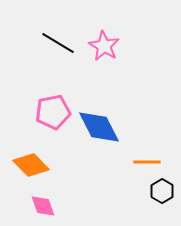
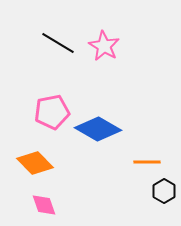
pink pentagon: moved 1 px left
blue diamond: moved 1 px left, 2 px down; rotated 33 degrees counterclockwise
orange diamond: moved 4 px right, 2 px up
black hexagon: moved 2 px right
pink diamond: moved 1 px right, 1 px up
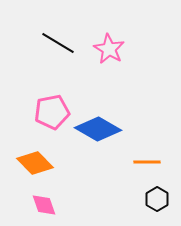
pink star: moved 5 px right, 3 px down
black hexagon: moved 7 px left, 8 px down
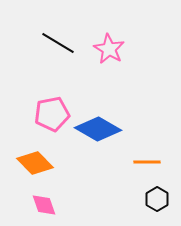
pink pentagon: moved 2 px down
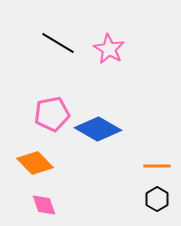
orange line: moved 10 px right, 4 px down
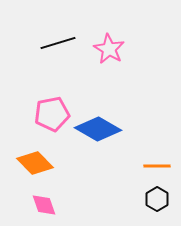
black line: rotated 48 degrees counterclockwise
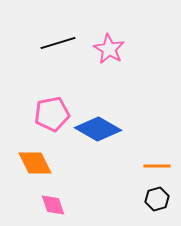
orange diamond: rotated 18 degrees clockwise
black hexagon: rotated 15 degrees clockwise
pink diamond: moved 9 px right
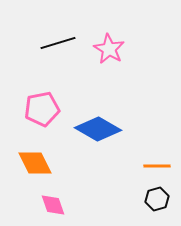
pink pentagon: moved 10 px left, 5 px up
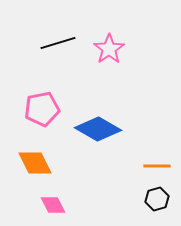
pink star: rotated 8 degrees clockwise
pink diamond: rotated 8 degrees counterclockwise
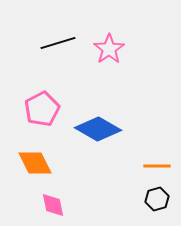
pink pentagon: rotated 16 degrees counterclockwise
pink diamond: rotated 16 degrees clockwise
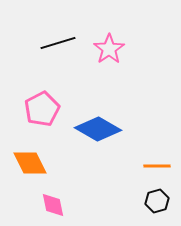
orange diamond: moved 5 px left
black hexagon: moved 2 px down
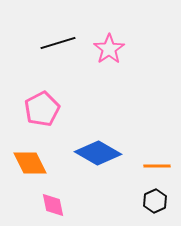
blue diamond: moved 24 px down
black hexagon: moved 2 px left; rotated 10 degrees counterclockwise
